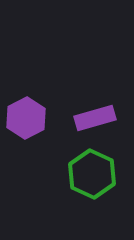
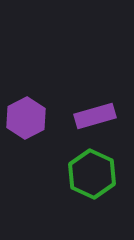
purple rectangle: moved 2 px up
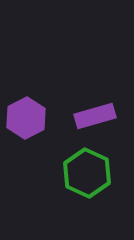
green hexagon: moved 5 px left, 1 px up
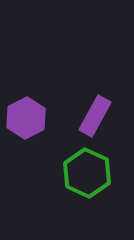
purple rectangle: rotated 45 degrees counterclockwise
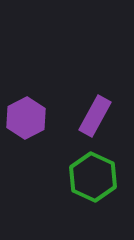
green hexagon: moved 6 px right, 4 px down
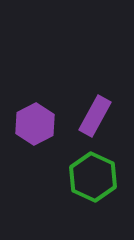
purple hexagon: moved 9 px right, 6 px down
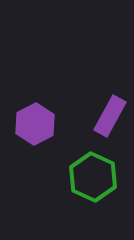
purple rectangle: moved 15 px right
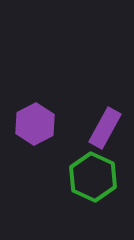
purple rectangle: moved 5 px left, 12 px down
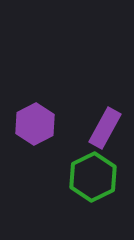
green hexagon: rotated 9 degrees clockwise
